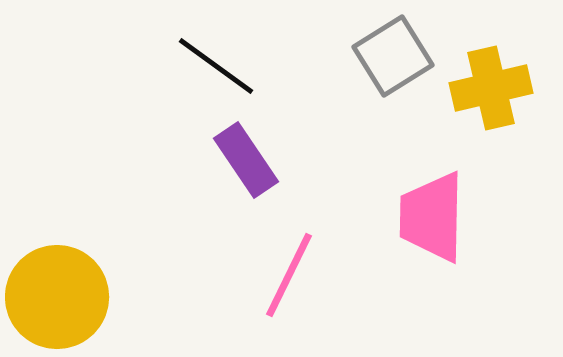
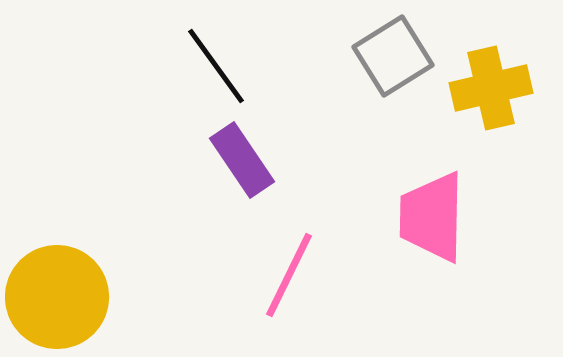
black line: rotated 18 degrees clockwise
purple rectangle: moved 4 px left
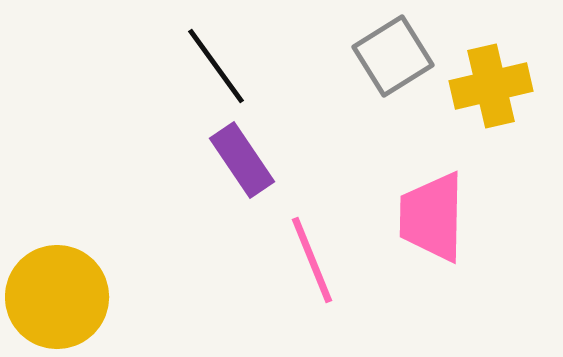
yellow cross: moved 2 px up
pink line: moved 23 px right, 15 px up; rotated 48 degrees counterclockwise
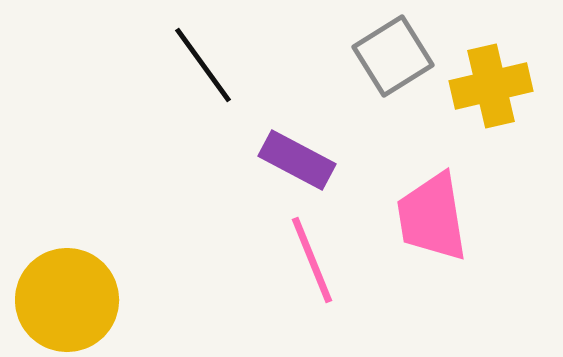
black line: moved 13 px left, 1 px up
purple rectangle: moved 55 px right; rotated 28 degrees counterclockwise
pink trapezoid: rotated 10 degrees counterclockwise
yellow circle: moved 10 px right, 3 px down
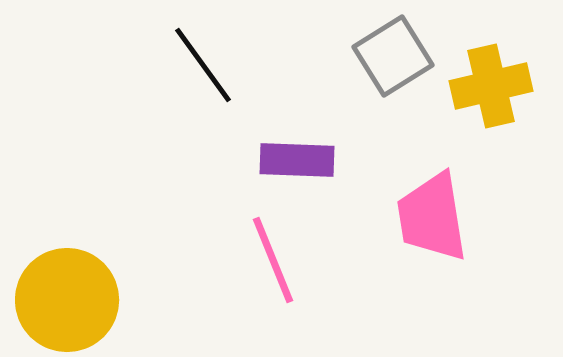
purple rectangle: rotated 26 degrees counterclockwise
pink line: moved 39 px left
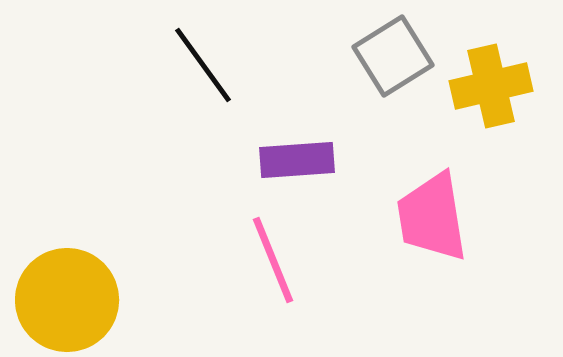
purple rectangle: rotated 6 degrees counterclockwise
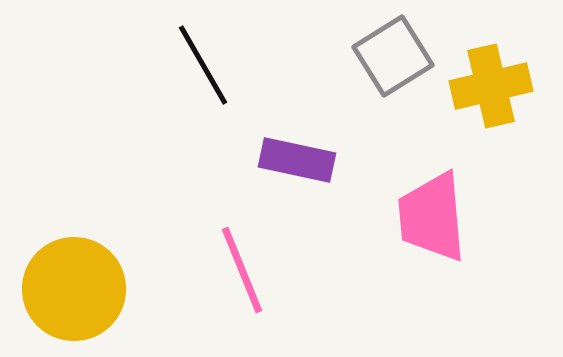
black line: rotated 6 degrees clockwise
purple rectangle: rotated 16 degrees clockwise
pink trapezoid: rotated 4 degrees clockwise
pink line: moved 31 px left, 10 px down
yellow circle: moved 7 px right, 11 px up
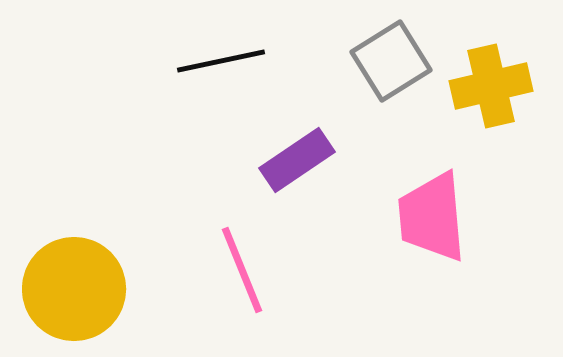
gray square: moved 2 px left, 5 px down
black line: moved 18 px right, 4 px up; rotated 72 degrees counterclockwise
purple rectangle: rotated 46 degrees counterclockwise
